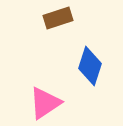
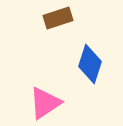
blue diamond: moved 2 px up
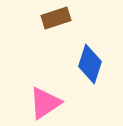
brown rectangle: moved 2 px left
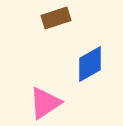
blue diamond: rotated 42 degrees clockwise
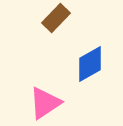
brown rectangle: rotated 28 degrees counterclockwise
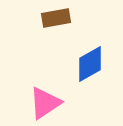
brown rectangle: rotated 36 degrees clockwise
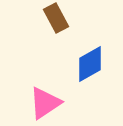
brown rectangle: rotated 72 degrees clockwise
